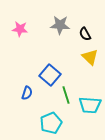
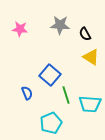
yellow triangle: moved 1 px right; rotated 12 degrees counterclockwise
blue semicircle: rotated 40 degrees counterclockwise
cyan trapezoid: moved 1 px up
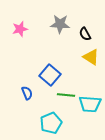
gray star: moved 1 px up
pink star: rotated 21 degrees counterclockwise
green line: rotated 66 degrees counterclockwise
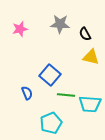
yellow triangle: rotated 18 degrees counterclockwise
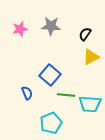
gray star: moved 9 px left, 2 px down
black semicircle: rotated 64 degrees clockwise
yellow triangle: rotated 42 degrees counterclockwise
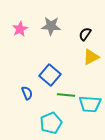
pink star: rotated 14 degrees counterclockwise
